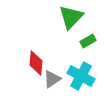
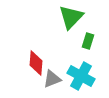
green rectangle: rotated 42 degrees counterclockwise
gray triangle: rotated 12 degrees clockwise
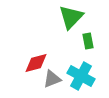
green rectangle: rotated 28 degrees counterclockwise
red diamond: rotated 70 degrees clockwise
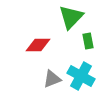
red diamond: moved 2 px right, 18 px up; rotated 15 degrees clockwise
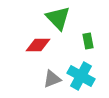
green triangle: moved 13 px left, 1 px down; rotated 28 degrees counterclockwise
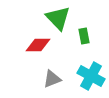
green rectangle: moved 4 px left, 5 px up
cyan cross: moved 10 px right
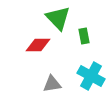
gray triangle: moved 5 px down; rotated 12 degrees clockwise
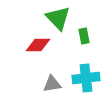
cyan cross: moved 5 px left, 2 px down; rotated 36 degrees counterclockwise
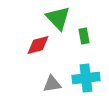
red diamond: rotated 15 degrees counterclockwise
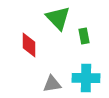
red diamond: moved 9 px left; rotated 75 degrees counterclockwise
cyan cross: rotated 8 degrees clockwise
